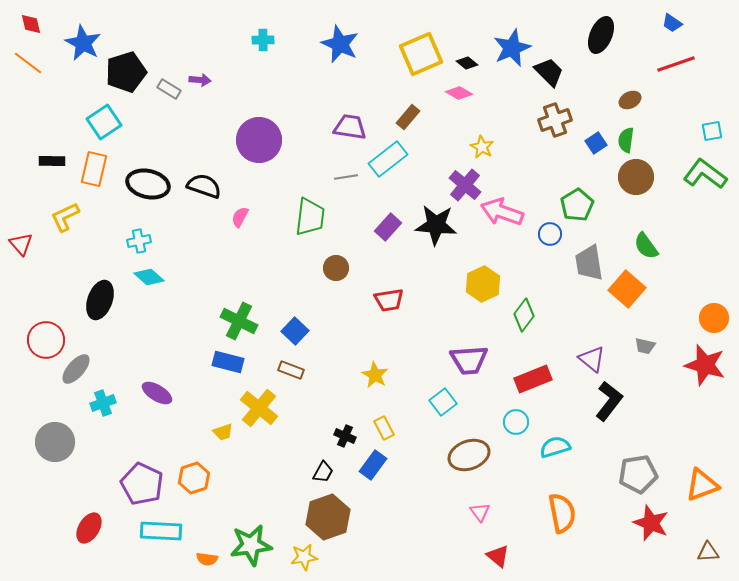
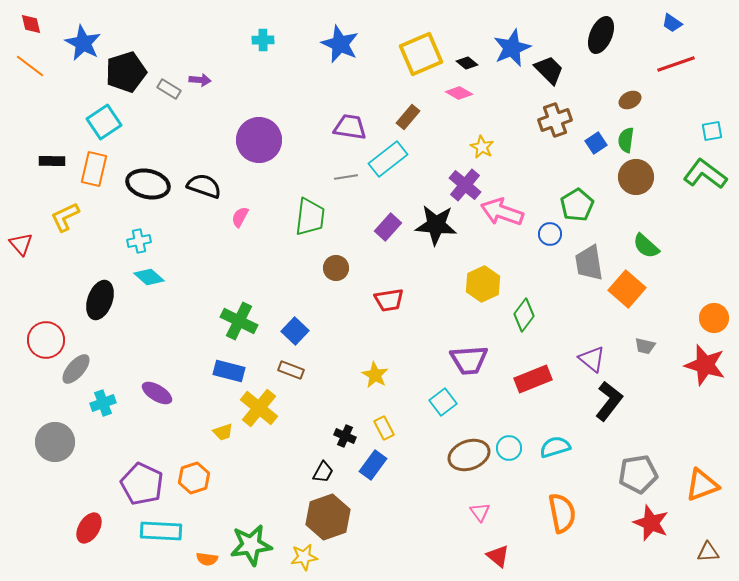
orange line at (28, 63): moved 2 px right, 3 px down
black trapezoid at (549, 72): moved 2 px up
green semicircle at (646, 246): rotated 12 degrees counterclockwise
blue rectangle at (228, 362): moved 1 px right, 9 px down
cyan circle at (516, 422): moved 7 px left, 26 px down
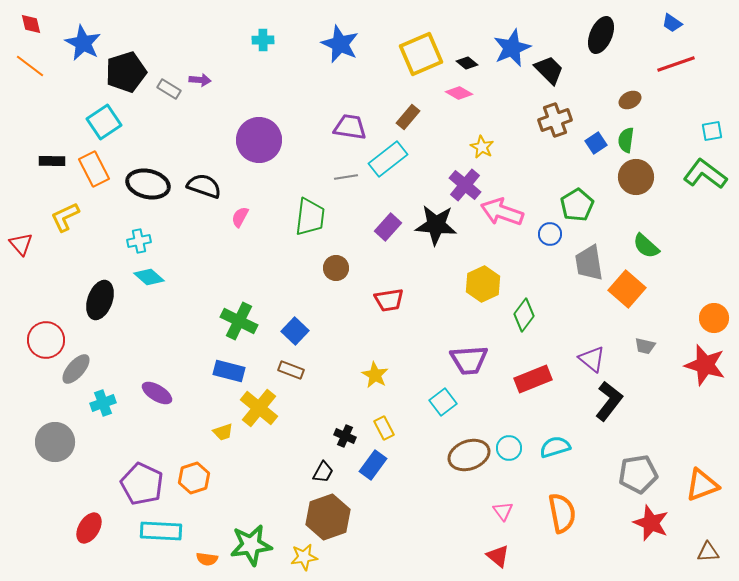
orange rectangle at (94, 169): rotated 40 degrees counterclockwise
pink triangle at (480, 512): moved 23 px right, 1 px up
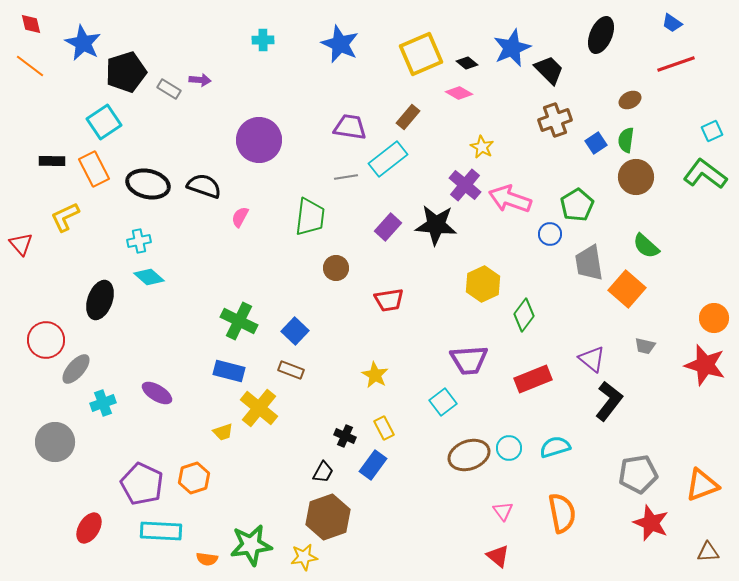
cyan square at (712, 131): rotated 15 degrees counterclockwise
pink arrow at (502, 212): moved 8 px right, 13 px up
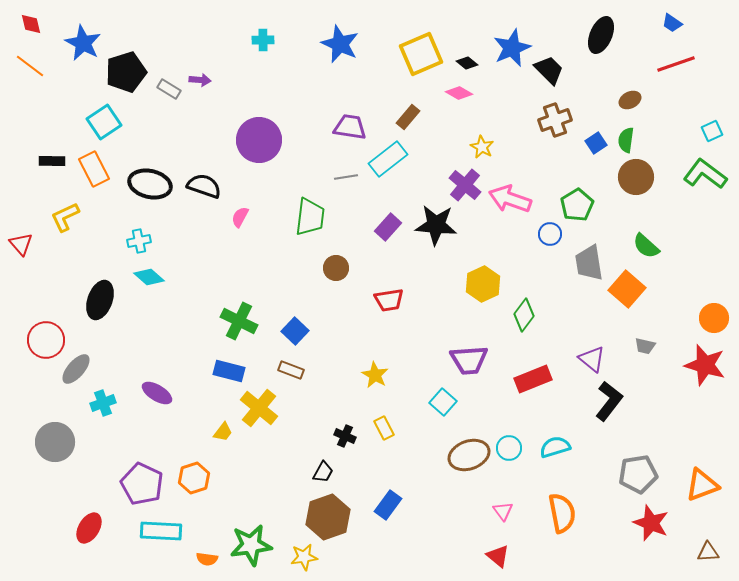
black ellipse at (148, 184): moved 2 px right
cyan square at (443, 402): rotated 12 degrees counterclockwise
yellow trapezoid at (223, 432): rotated 35 degrees counterclockwise
blue rectangle at (373, 465): moved 15 px right, 40 px down
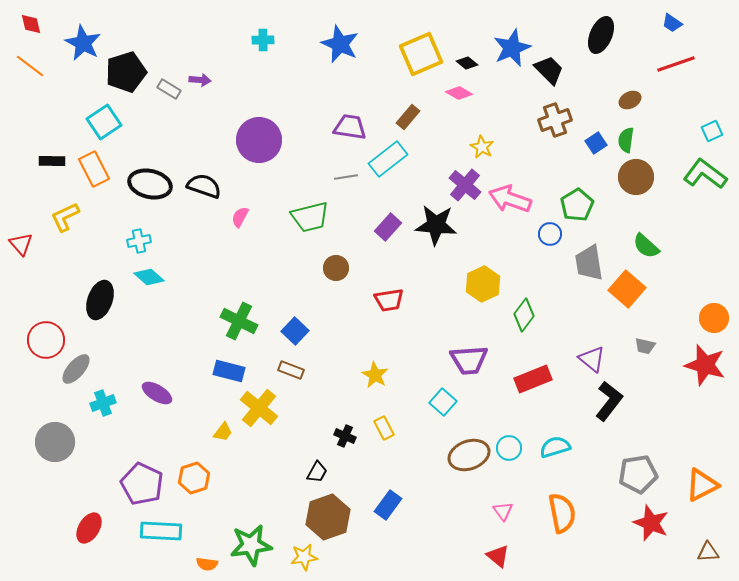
green trapezoid at (310, 217): rotated 69 degrees clockwise
black trapezoid at (323, 472): moved 6 px left
orange triangle at (702, 485): rotated 6 degrees counterclockwise
orange semicircle at (207, 559): moved 5 px down
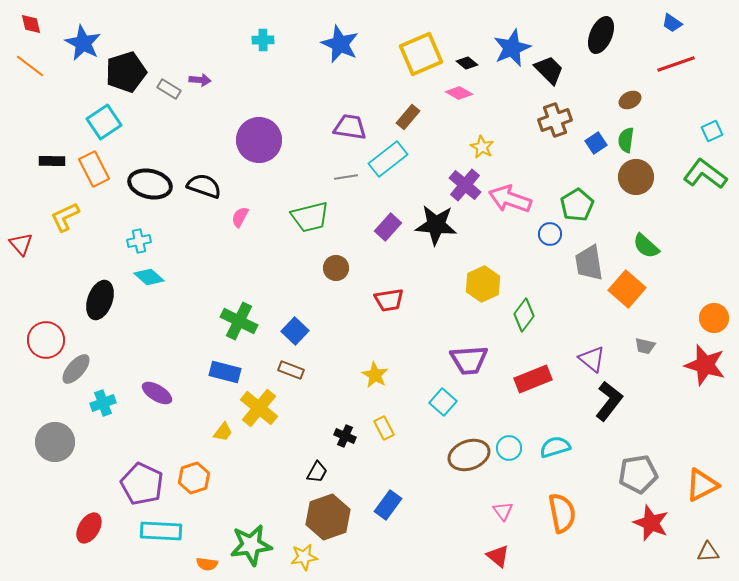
blue rectangle at (229, 371): moved 4 px left, 1 px down
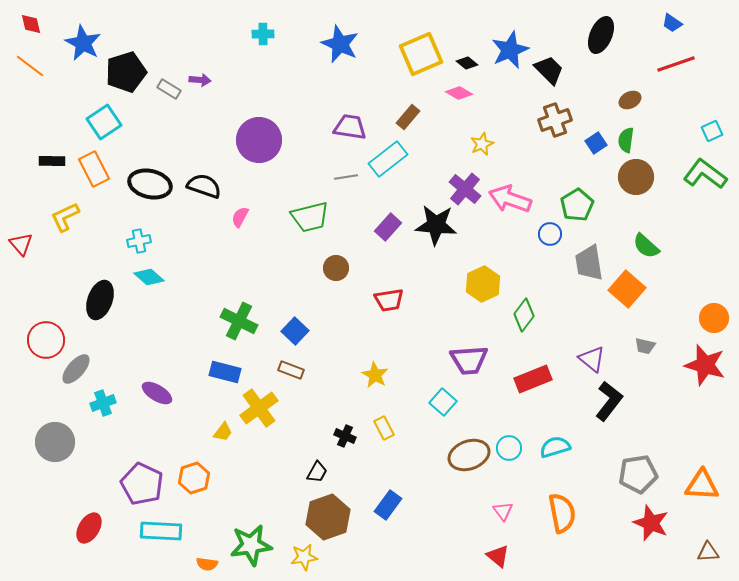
cyan cross at (263, 40): moved 6 px up
blue star at (512, 48): moved 2 px left, 2 px down
yellow star at (482, 147): moved 3 px up; rotated 20 degrees clockwise
purple cross at (465, 185): moved 4 px down
yellow cross at (259, 408): rotated 15 degrees clockwise
orange triangle at (702, 485): rotated 30 degrees clockwise
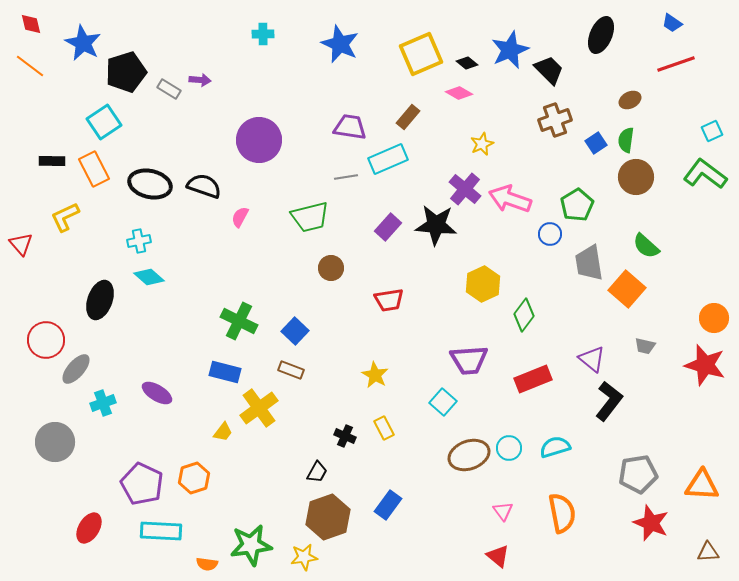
cyan rectangle at (388, 159): rotated 15 degrees clockwise
brown circle at (336, 268): moved 5 px left
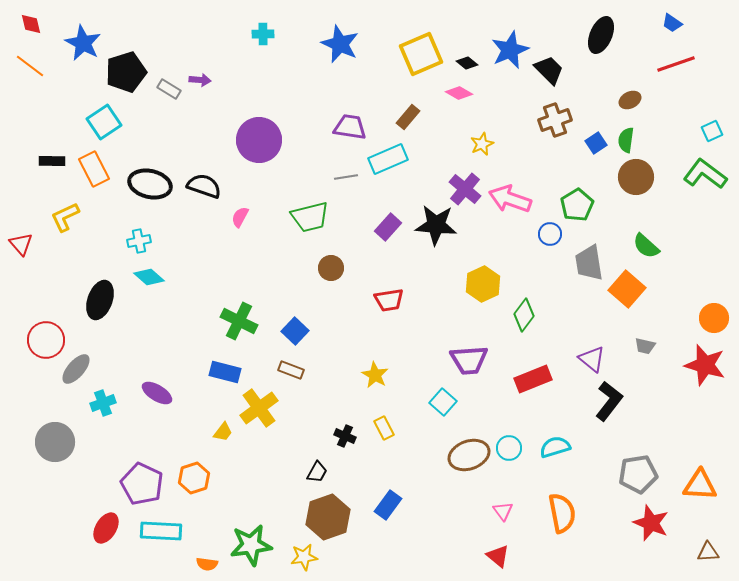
orange triangle at (702, 485): moved 2 px left
red ellipse at (89, 528): moved 17 px right
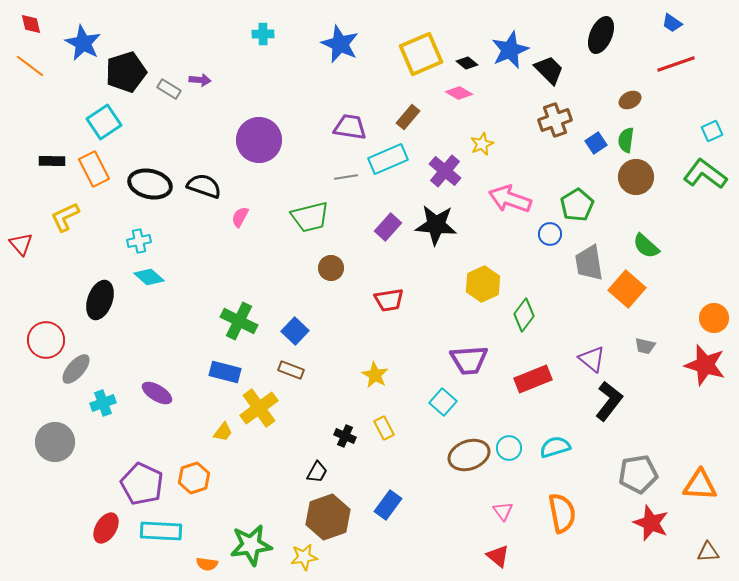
purple cross at (465, 189): moved 20 px left, 18 px up
